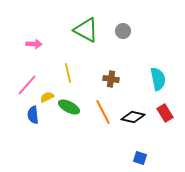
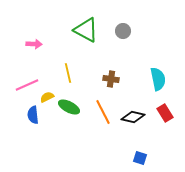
pink line: rotated 25 degrees clockwise
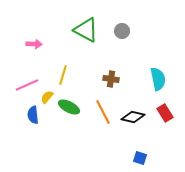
gray circle: moved 1 px left
yellow line: moved 5 px left, 2 px down; rotated 30 degrees clockwise
yellow semicircle: rotated 24 degrees counterclockwise
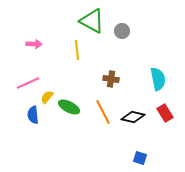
green triangle: moved 6 px right, 9 px up
yellow line: moved 14 px right, 25 px up; rotated 24 degrees counterclockwise
pink line: moved 1 px right, 2 px up
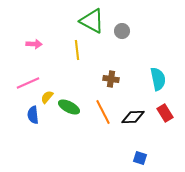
black diamond: rotated 15 degrees counterclockwise
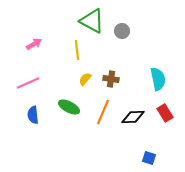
pink arrow: rotated 35 degrees counterclockwise
yellow semicircle: moved 38 px right, 18 px up
orange line: rotated 50 degrees clockwise
blue square: moved 9 px right
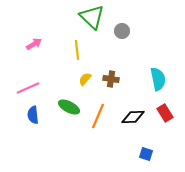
green triangle: moved 4 px up; rotated 16 degrees clockwise
pink line: moved 5 px down
orange line: moved 5 px left, 4 px down
blue square: moved 3 px left, 4 px up
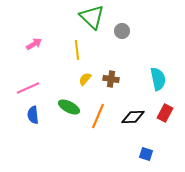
red rectangle: rotated 60 degrees clockwise
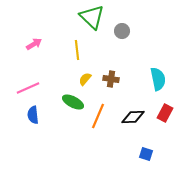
green ellipse: moved 4 px right, 5 px up
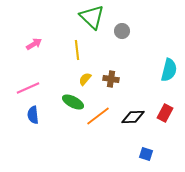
cyan semicircle: moved 11 px right, 9 px up; rotated 25 degrees clockwise
orange line: rotated 30 degrees clockwise
